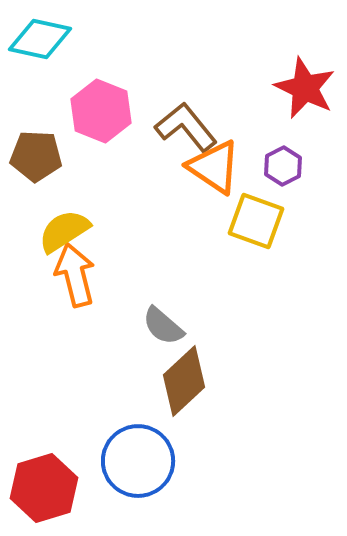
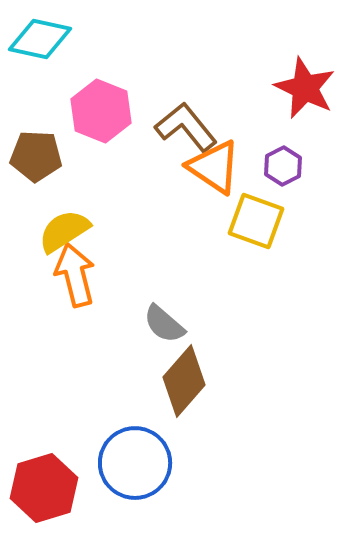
gray semicircle: moved 1 px right, 2 px up
brown diamond: rotated 6 degrees counterclockwise
blue circle: moved 3 px left, 2 px down
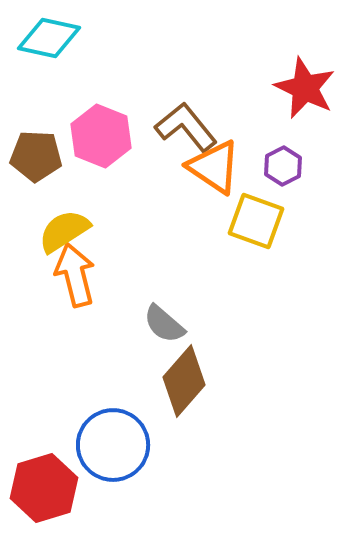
cyan diamond: moved 9 px right, 1 px up
pink hexagon: moved 25 px down
blue circle: moved 22 px left, 18 px up
